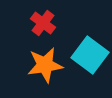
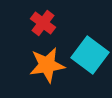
orange star: moved 2 px right
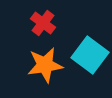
orange star: moved 2 px left
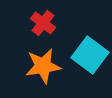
orange star: moved 2 px left, 1 px down
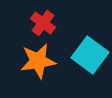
orange star: moved 5 px left, 5 px up
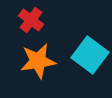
red cross: moved 12 px left, 3 px up
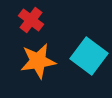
cyan square: moved 1 px left, 1 px down
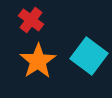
orange star: rotated 24 degrees counterclockwise
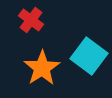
orange star: moved 4 px right, 7 px down
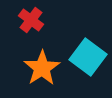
cyan square: moved 1 px left, 1 px down
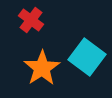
cyan square: moved 1 px left
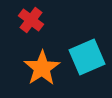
cyan square: rotated 30 degrees clockwise
